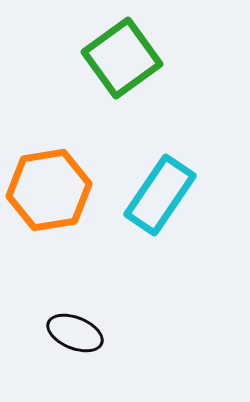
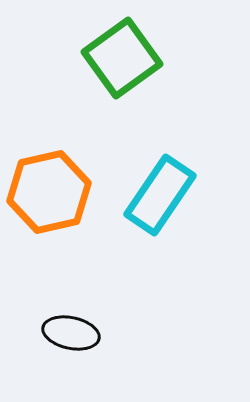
orange hexagon: moved 2 px down; rotated 4 degrees counterclockwise
black ellipse: moved 4 px left; rotated 10 degrees counterclockwise
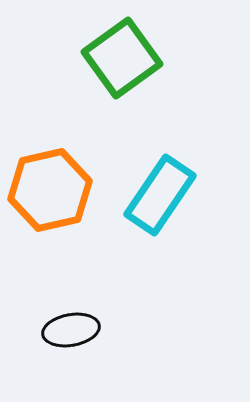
orange hexagon: moved 1 px right, 2 px up
black ellipse: moved 3 px up; rotated 22 degrees counterclockwise
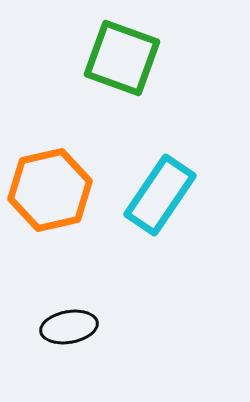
green square: rotated 34 degrees counterclockwise
black ellipse: moved 2 px left, 3 px up
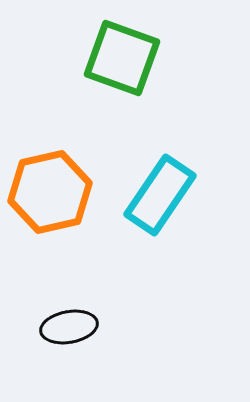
orange hexagon: moved 2 px down
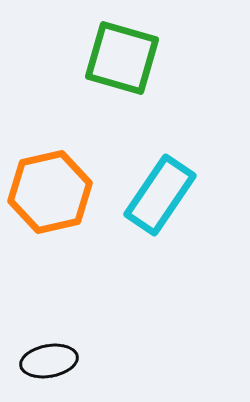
green square: rotated 4 degrees counterclockwise
black ellipse: moved 20 px left, 34 px down
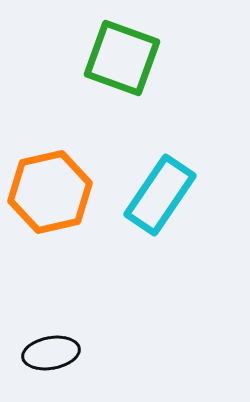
green square: rotated 4 degrees clockwise
black ellipse: moved 2 px right, 8 px up
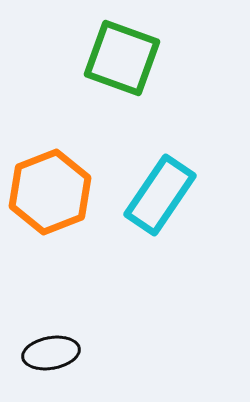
orange hexagon: rotated 8 degrees counterclockwise
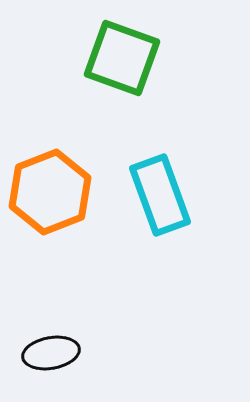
cyan rectangle: rotated 54 degrees counterclockwise
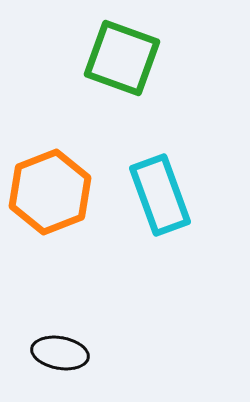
black ellipse: moved 9 px right; rotated 20 degrees clockwise
